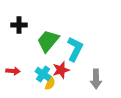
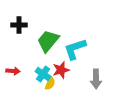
cyan L-shape: rotated 135 degrees counterclockwise
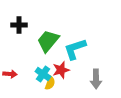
red arrow: moved 3 px left, 3 px down
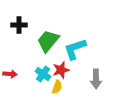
yellow semicircle: moved 7 px right, 4 px down
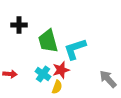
green trapezoid: rotated 55 degrees counterclockwise
gray arrow: moved 12 px right; rotated 138 degrees clockwise
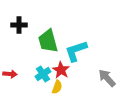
cyan L-shape: moved 1 px right, 2 px down
red star: rotated 24 degrees counterclockwise
cyan cross: rotated 21 degrees clockwise
gray arrow: moved 1 px left, 1 px up
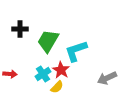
black cross: moved 1 px right, 4 px down
green trapezoid: rotated 45 degrees clockwise
gray arrow: rotated 72 degrees counterclockwise
yellow semicircle: rotated 24 degrees clockwise
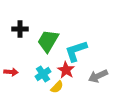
red star: moved 5 px right
red arrow: moved 1 px right, 2 px up
gray arrow: moved 9 px left, 2 px up
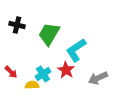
black cross: moved 3 px left, 4 px up; rotated 14 degrees clockwise
green trapezoid: moved 1 px right, 7 px up
cyan L-shape: moved 1 px up; rotated 15 degrees counterclockwise
red arrow: rotated 40 degrees clockwise
gray arrow: moved 2 px down
yellow semicircle: moved 25 px left, 2 px up; rotated 136 degrees counterclockwise
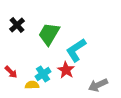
black cross: rotated 35 degrees clockwise
gray arrow: moved 7 px down
